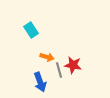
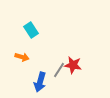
orange arrow: moved 25 px left
gray line: rotated 49 degrees clockwise
blue arrow: rotated 36 degrees clockwise
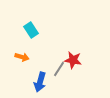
red star: moved 5 px up
gray line: moved 1 px up
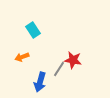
cyan rectangle: moved 2 px right
orange arrow: rotated 144 degrees clockwise
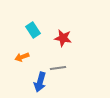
red star: moved 10 px left, 22 px up
gray line: moved 1 px left, 1 px up; rotated 49 degrees clockwise
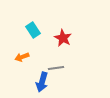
red star: rotated 18 degrees clockwise
gray line: moved 2 px left
blue arrow: moved 2 px right
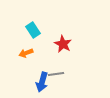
red star: moved 6 px down
orange arrow: moved 4 px right, 4 px up
gray line: moved 6 px down
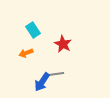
blue arrow: rotated 18 degrees clockwise
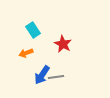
gray line: moved 3 px down
blue arrow: moved 7 px up
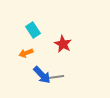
blue arrow: rotated 78 degrees counterclockwise
